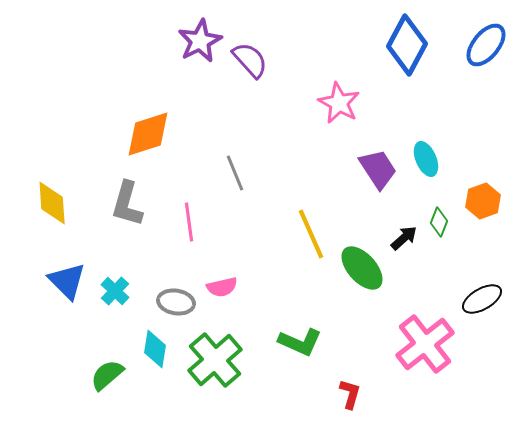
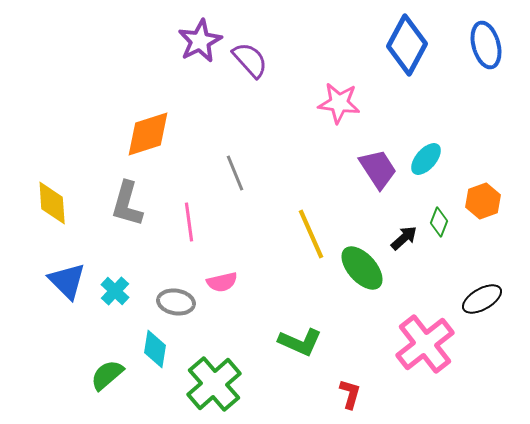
blue ellipse: rotated 54 degrees counterclockwise
pink star: rotated 21 degrees counterclockwise
cyan ellipse: rotated 64 degrees clockwise
pink semicircle: moved 5 px up
green cross: moved 1 px left, 24 px down
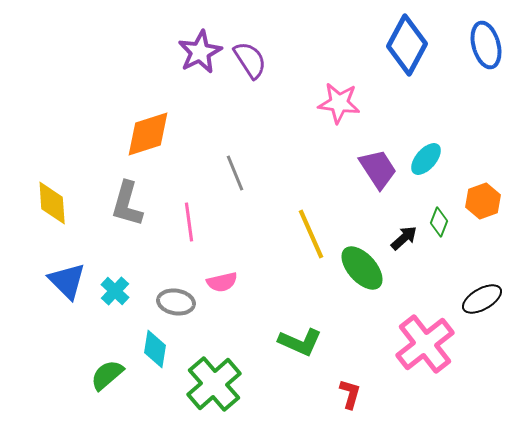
purple star: moved 11 px down
purple semicircle: rotated 9 degrees clockwise
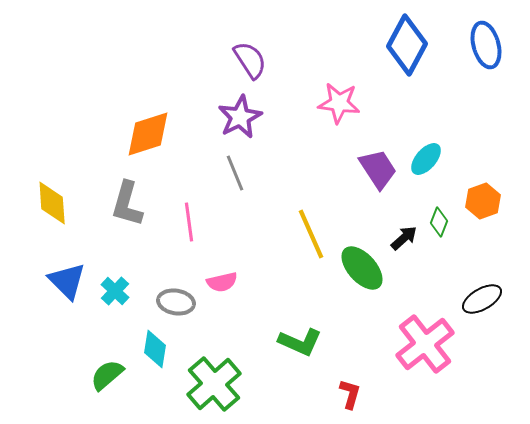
purple star: moved 40 px right, 65 px down
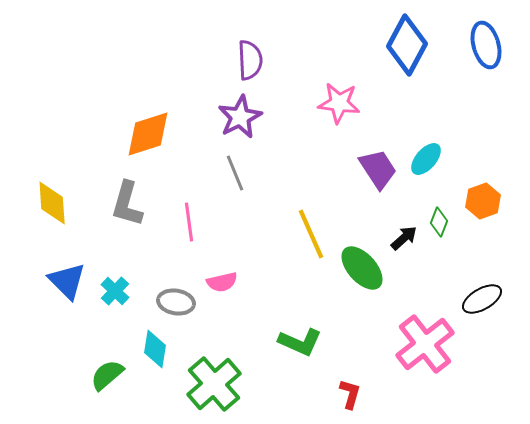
purple semicircle: rotated 30 degrees clockwise
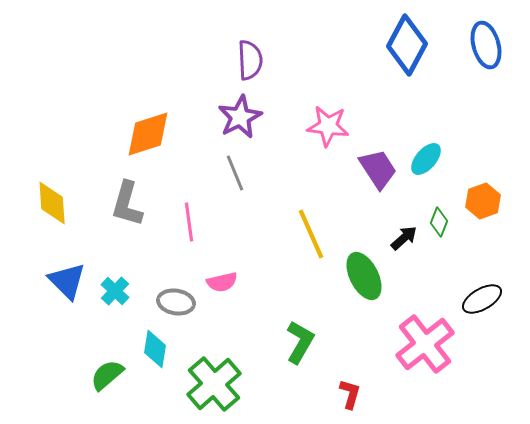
pink star: moved 11 px left, 23 px down
green ellipse: moved 2 px right, 8 px down; rotated 15 degrees clockwise
green L-shape: rotated 84 degrees counterclockwise
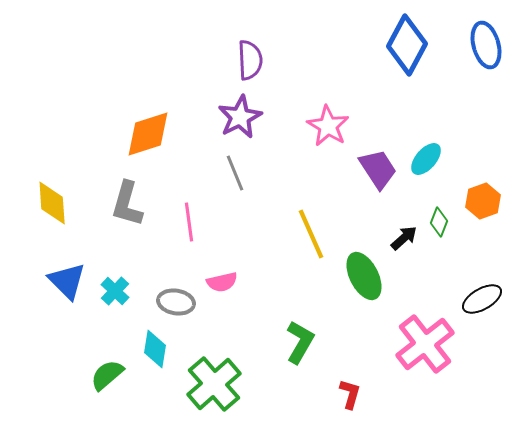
pink star: rotated 24 degrees clockwise
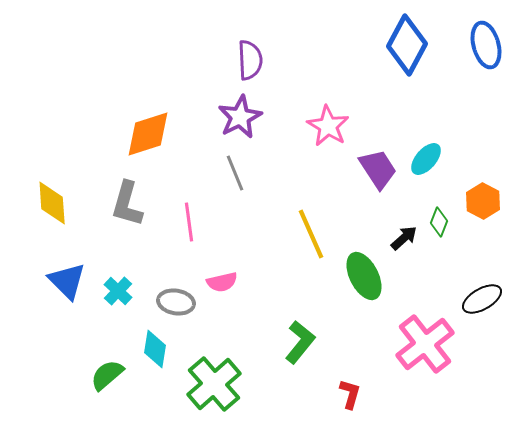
orange hexagon: rotated 12 degrees counterclockwise
cyan cross: moved 3 px right
green L-shape: rotated 9 degrees clockwise
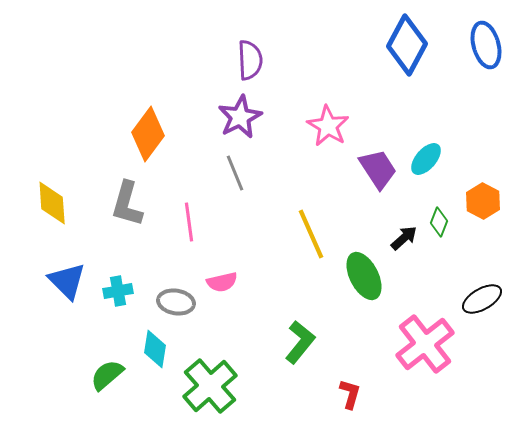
orange diamond: rotated 36 degrees counterclockwise
cyan cross: rotated 36 degrees clockwise
green cross: moved 4 px left, 2 px down
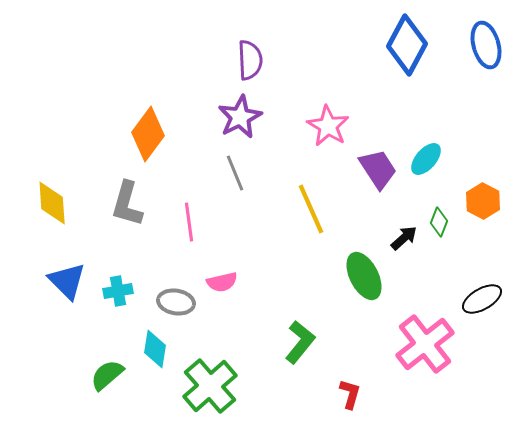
yellow line: moved 25 px up
